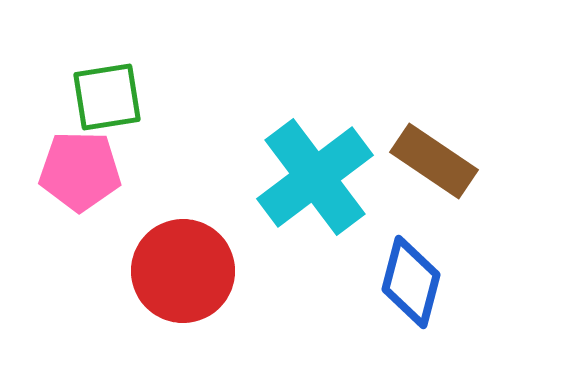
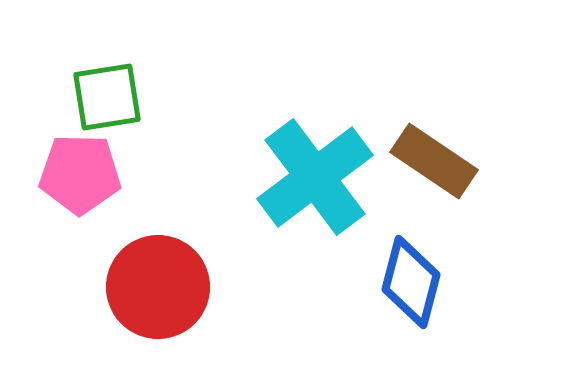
pink pentagon: moved 3 px down
red circle: moved 25 px left, 16 px down
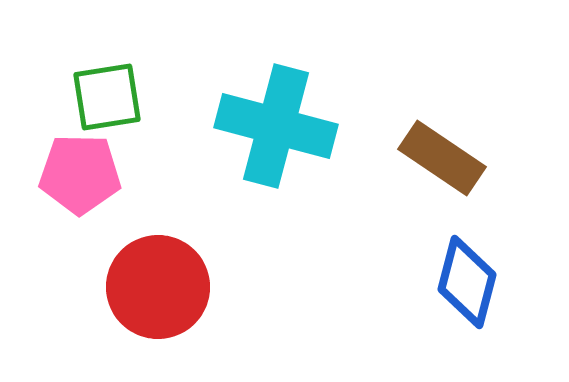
brown rectangle: moved 8 px right, 3 px up
cyan cross: moved 39 px left, 51 px up; rotated 38 degrees counterclockwise
blue diamond: moved 56 px right
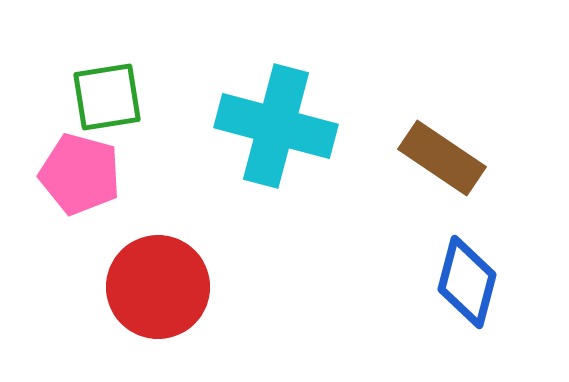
pink pentagon: rotated 14 degrees clockwise
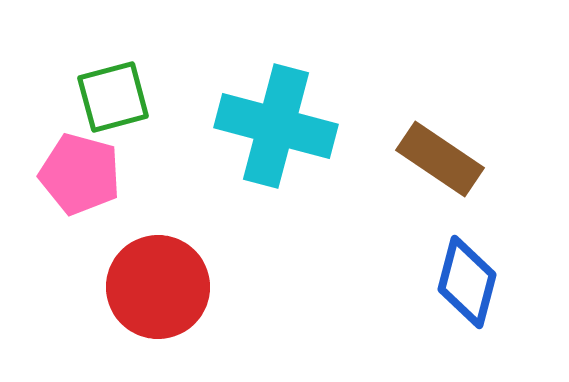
green square: moved 6 px right; rotated 6 degrees counterclockwise
brown rectangle: moved 2 px left, 1 px down
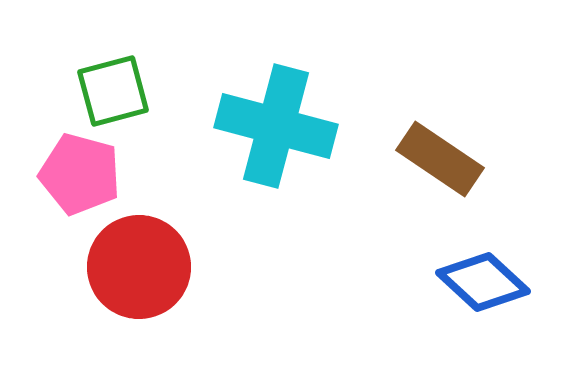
green square: moved 6 px up
blue diamond: moved 16 px right; rotated 62 degrees counterclockwise
red circle: moved 19 px left, 20 px up
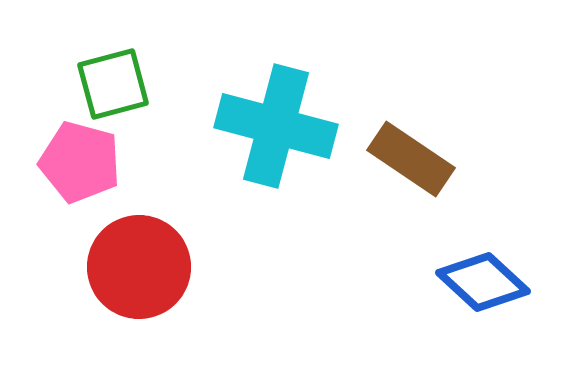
green square: moved 7 px up
brown rectangle: moved 29 px left
pink pentagon: moved 12 px up
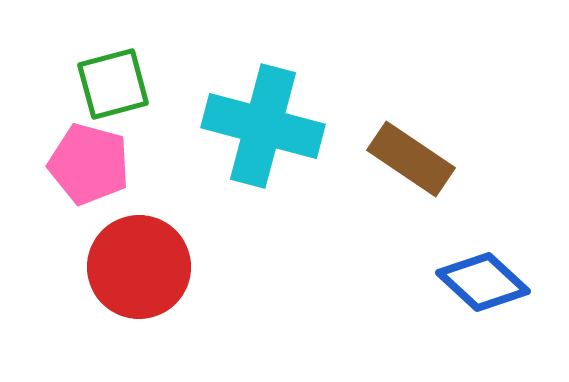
cyan cross: moved 13 px left
pink pentagon: moved 9 px right, 2 px down
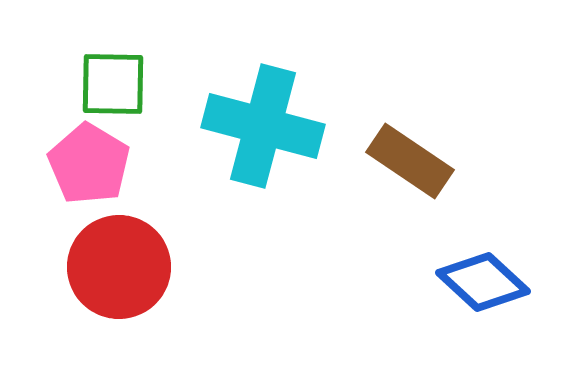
green square: rotated 16 degrees clockwise
brown rectangle: moved 1 px left, 2 px down
pink pentagon: rotated 16 degrees clockwise
red circle: moved 20 px left
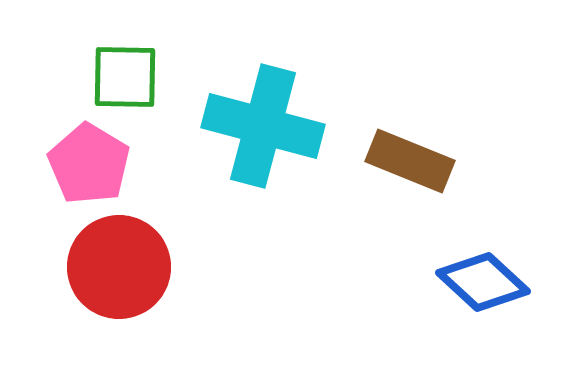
green square: moved 12 px right, 7 px up
brown rectangle: rotated 12 degrees counterclockwise
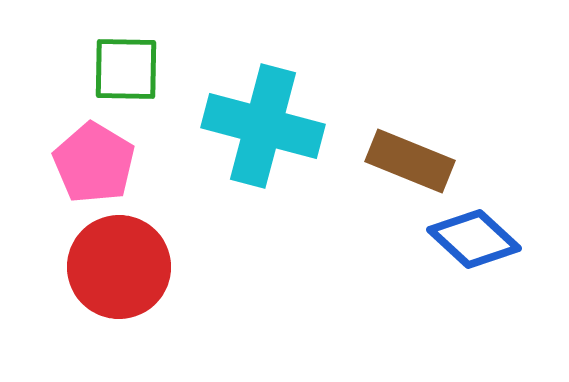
green square: moved 1 px right, 8 px up
pink pentagon: moved 5 px right, 1 px up
blue diamond: moved 9 px left, 43 px up
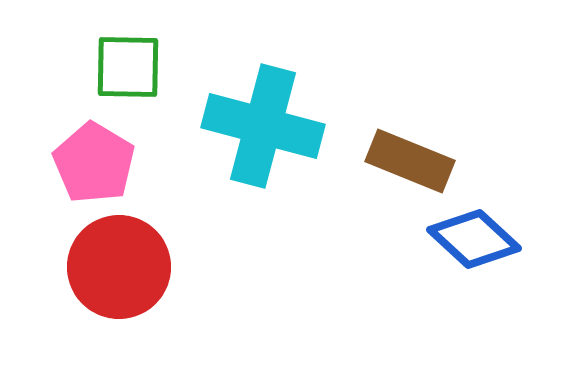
green square: moved 2 px right, 2 px up
